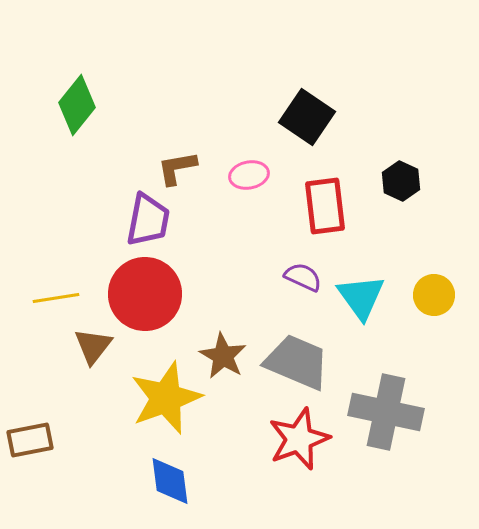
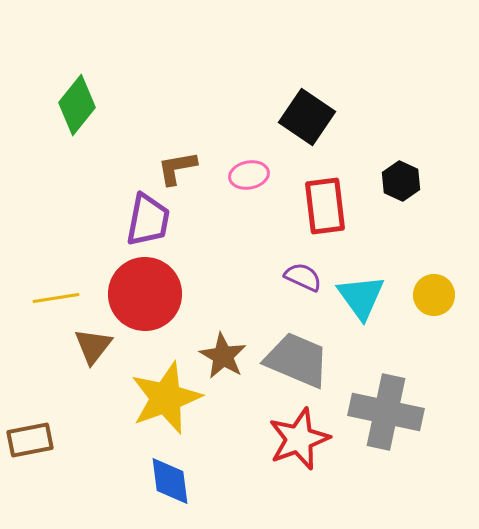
gray trapezoid: moved 2 px up
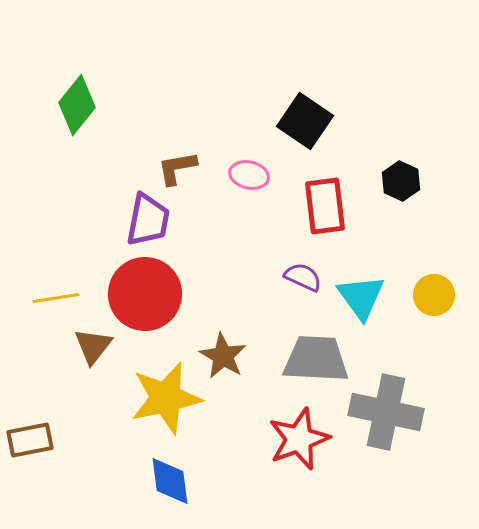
black square: moved 2 px left, 4 px down
pink ellipse: rotated 24 degrees clockwise
gray trapezoid: moved 19 px right, 1 px up; rotated 20 degrees counterclockwise
yellow star: rotated 8 degrees clockwise
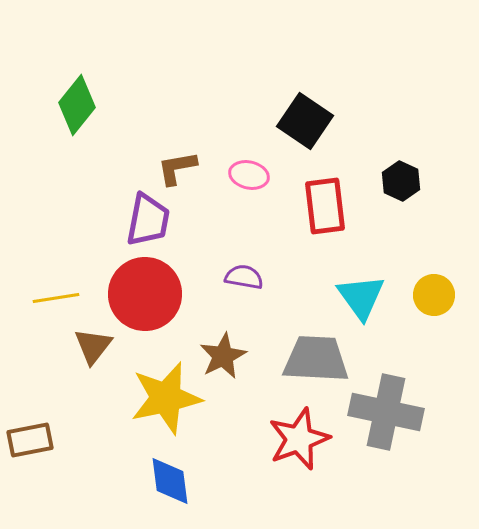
purple semicircle: moved 59 px left; rotated 15 degrees counterclockwise
brown star: rotated 15 degrees clockwise
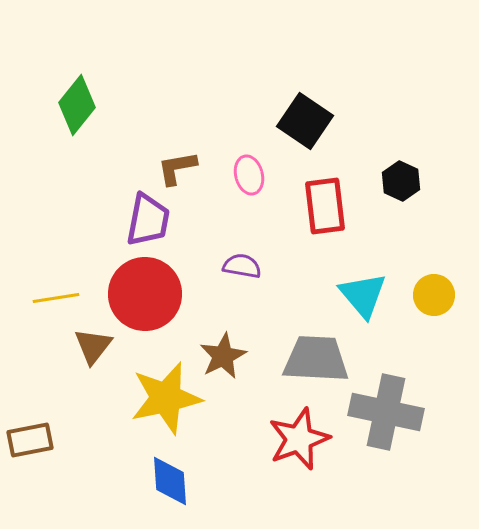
pink ellipse: rotated 63 degrees clockwise
purple semicircle: moved 2 px left, 11 px up
cyan triangle: moved 2 px right, 2 px up; rotated 4 degrees counterclockwise
blue diamond: rotated 4 degrees clockwise
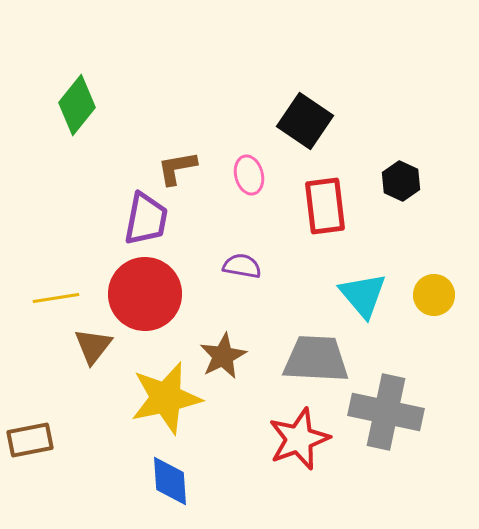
purple trapezoid: moved 2 px left, 1 px up
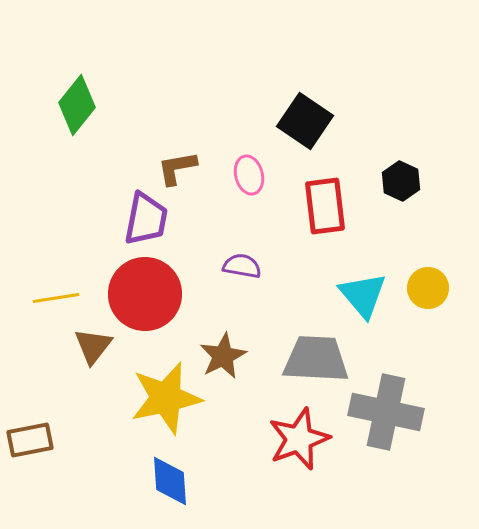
yellow circle: moved 6 px left, 7 px up
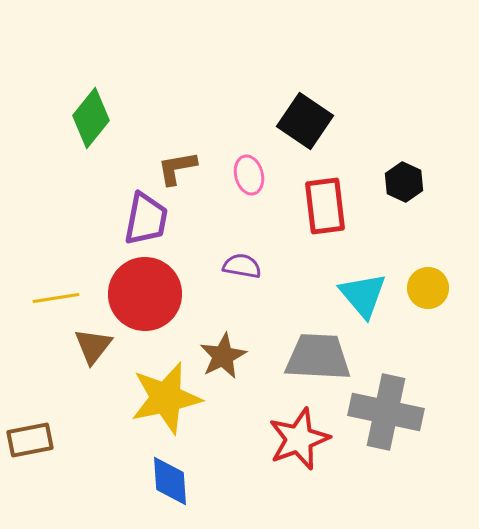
green diamond: moved 14 px right, 13 px down
black hexagon: moved 3 px right, 1 px down
gray trapezoid: moved 2 px right, 2 px up
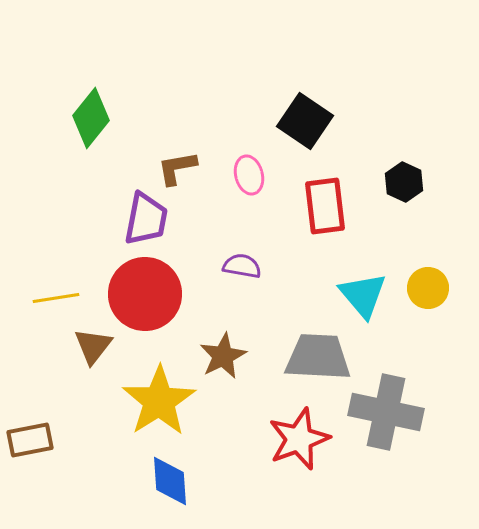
yellow star: moved 7 px left, 3 px down; rotated 20 degrees counterclockwise
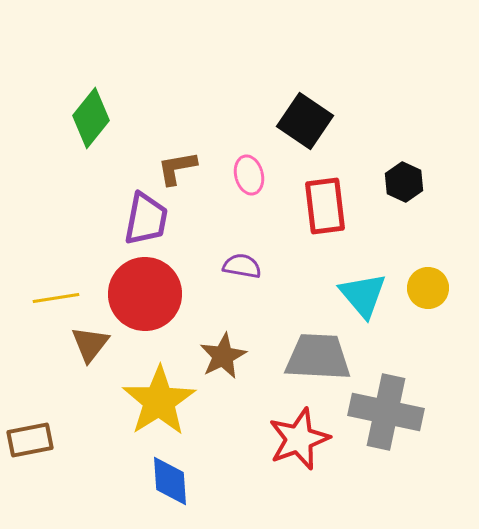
brown triangle: moved 3 px left, 2 px up
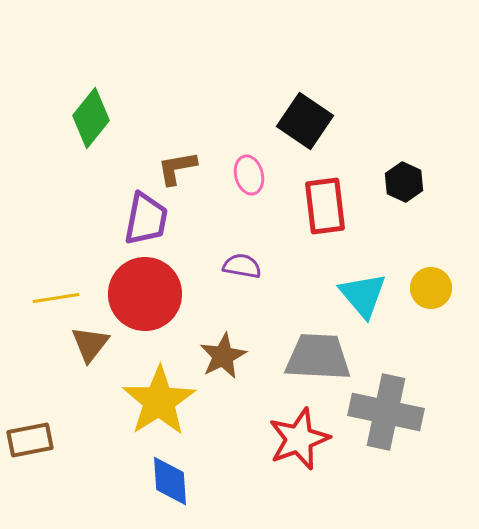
yellow circle: moved 3 px right
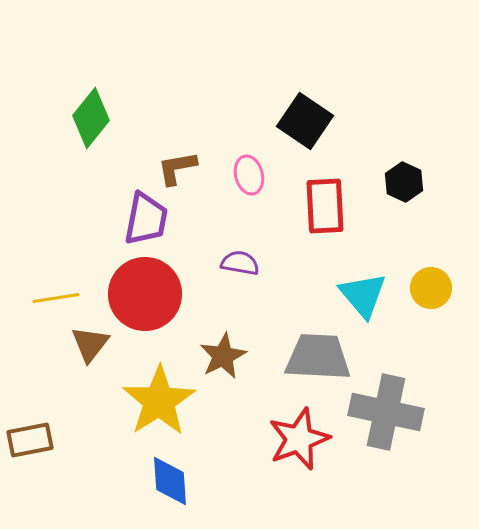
red rectangle: rotated 4 degrees clockwise
purple semicircle: moved 2 px left, 3 px up
